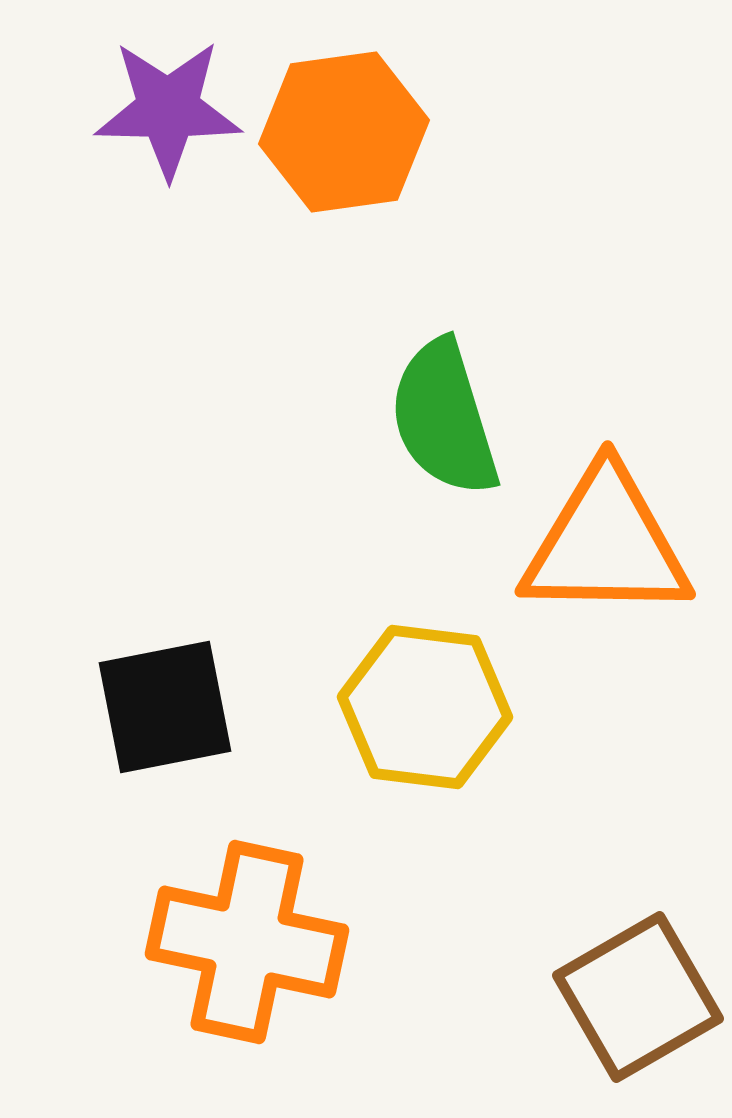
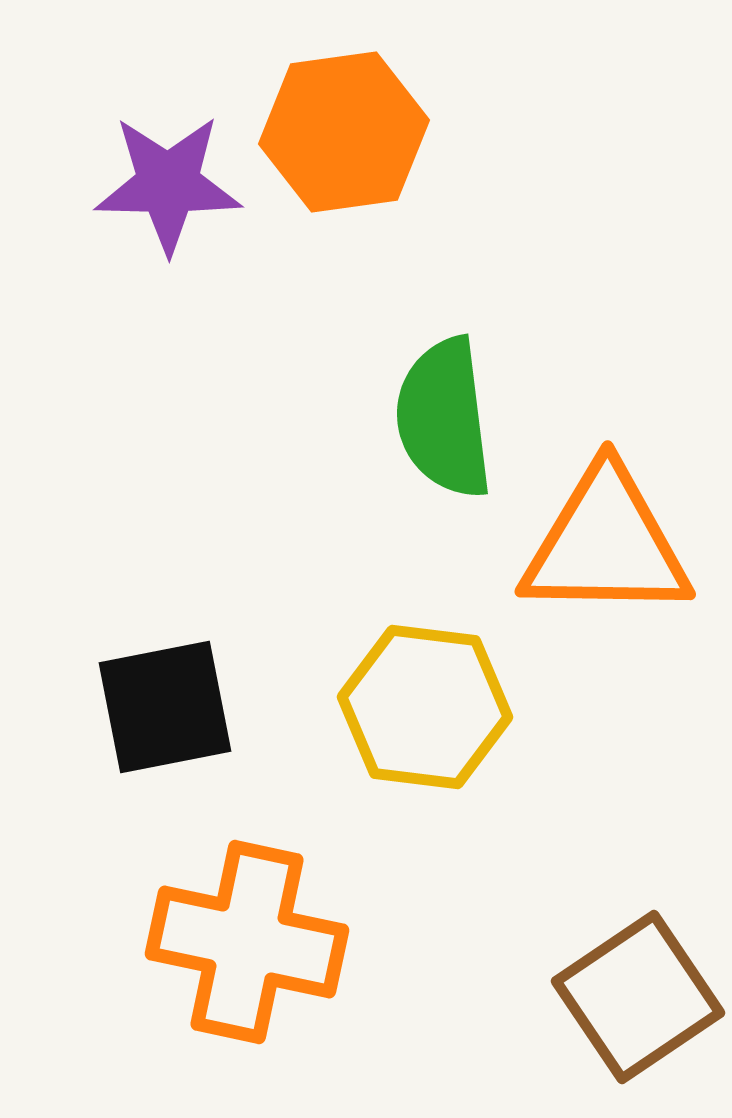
purple star: moved 75 px down
green semicircle: rotated 10 degrees clockwise
brown square: rotated 4 degrees counterclockwise
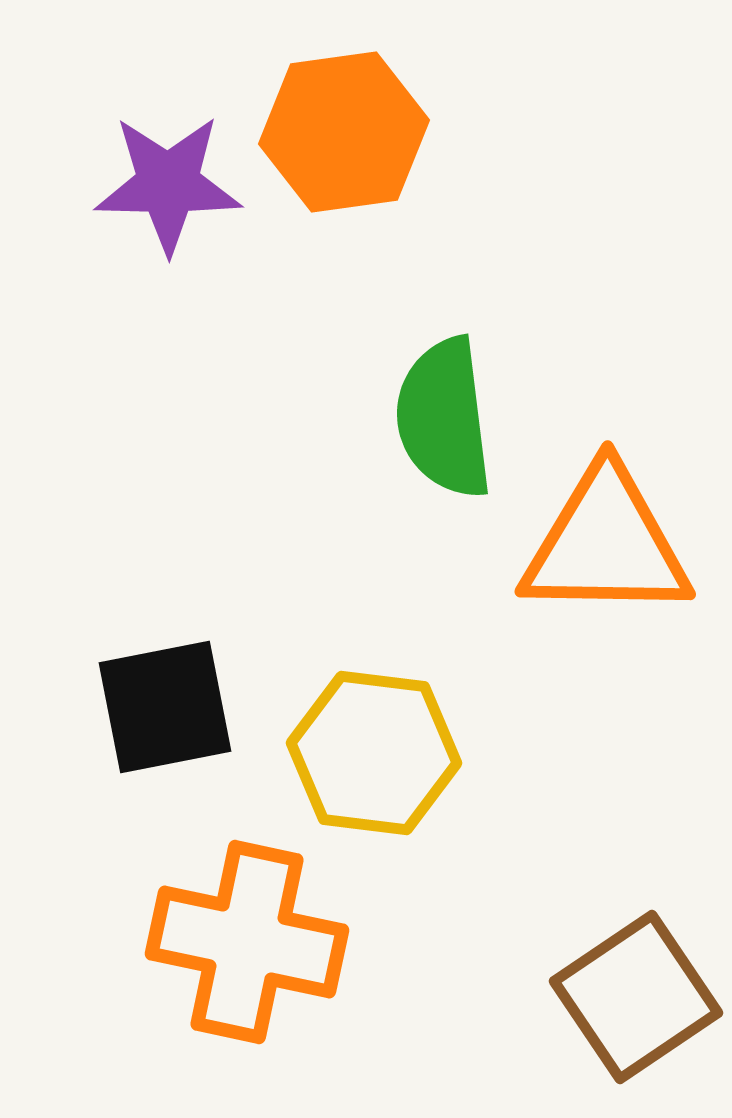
yellow hexagon: moved 51 px left, 46 px down
brown square: moved 2 px left
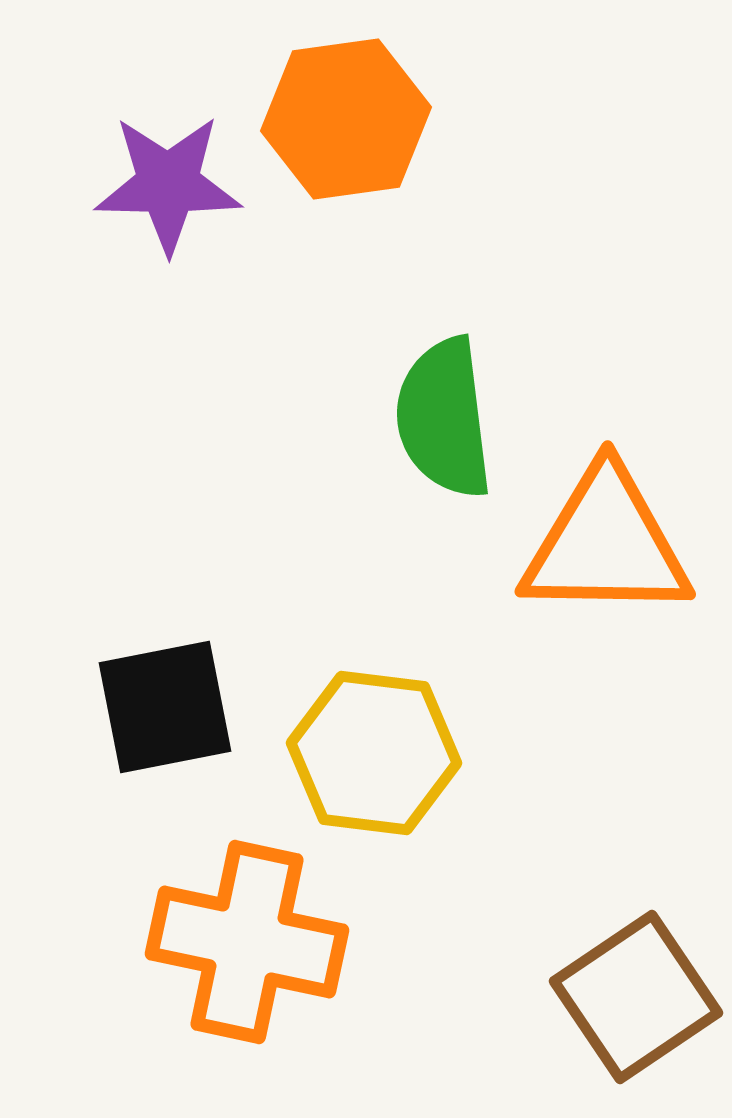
orange hexagon: moved 2 px right, 13 px up
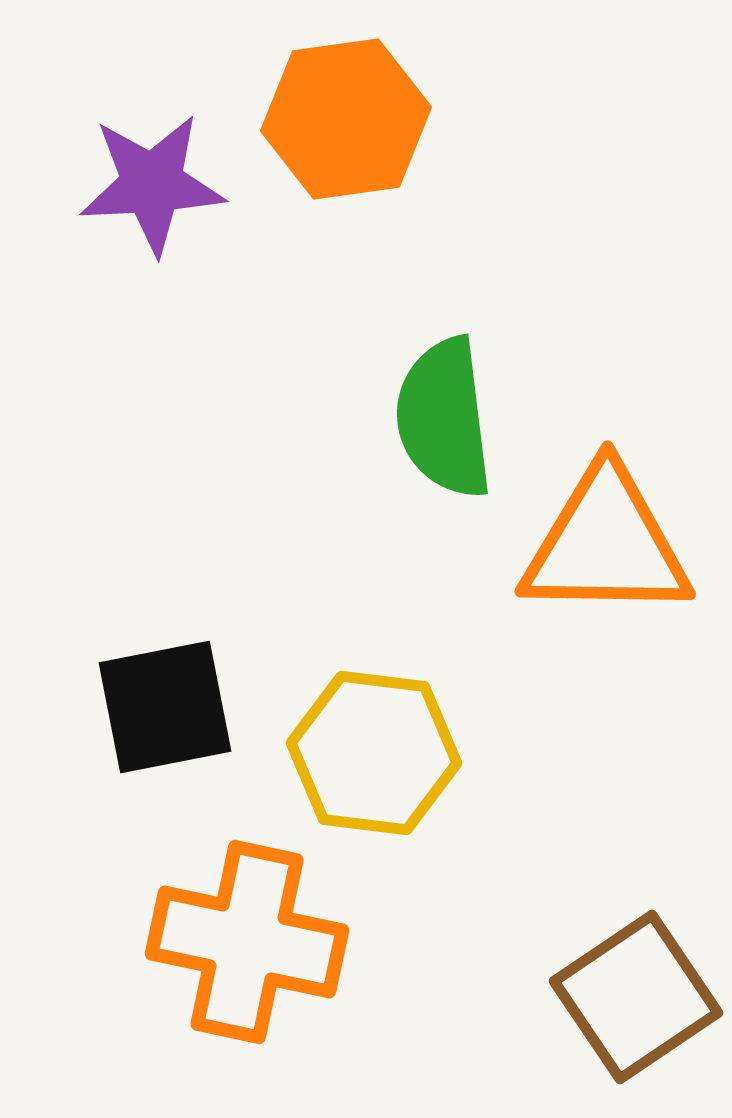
purple star: moved 16 px left; rotated 4 degrees counterclockwise
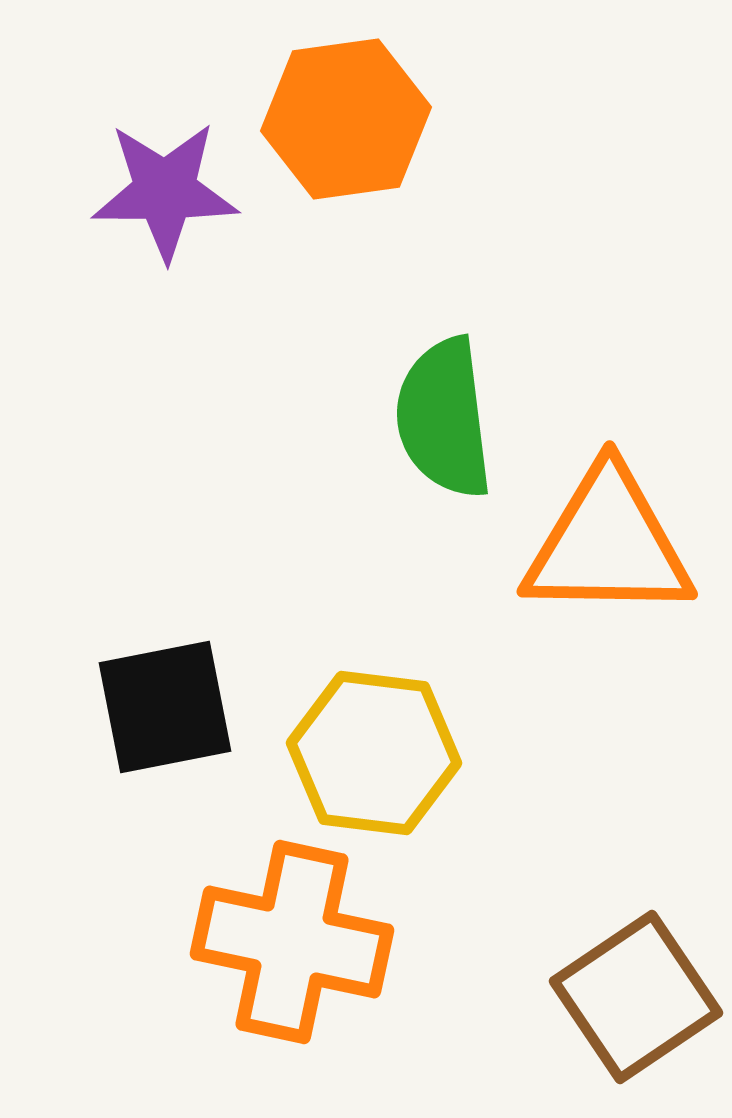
purple star: moved 13 px right, 7 px down; rotated 3 degrees clockwise
orange triangle: moved 2 px right
orange cross: moved 45 px right
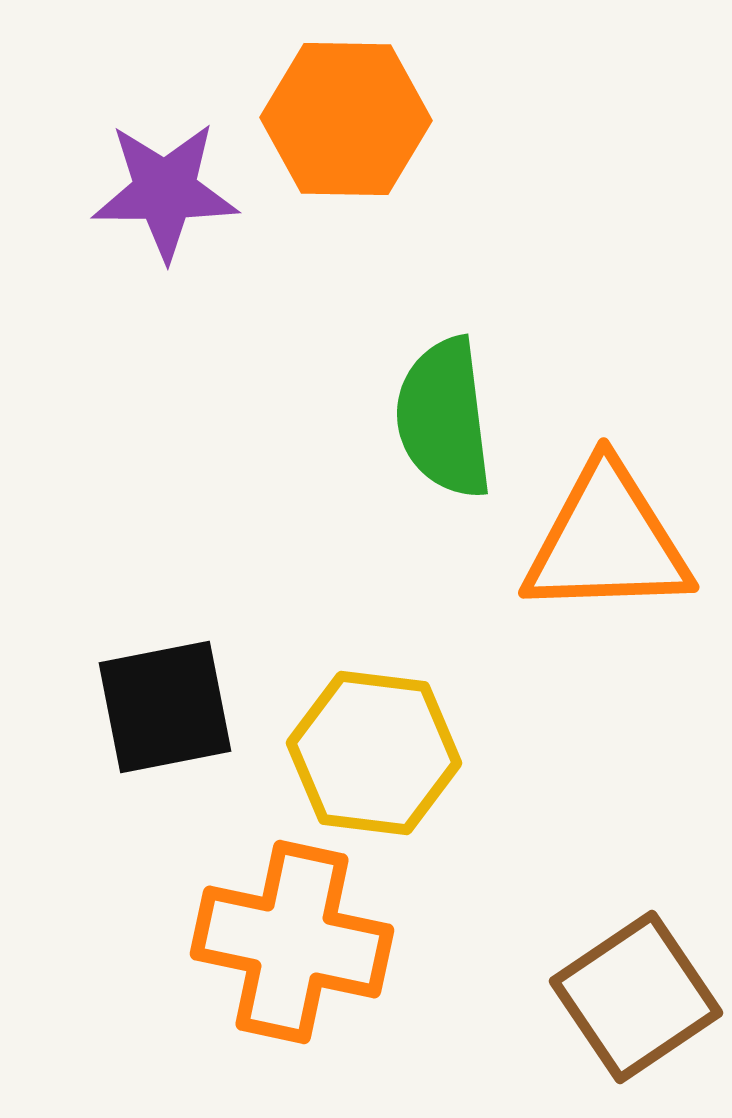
orange hexagon: rotated 9 degrees clockwise
orange triangle: moved 1 px left, 3 px up; rotated 3 degrees counterclockwise
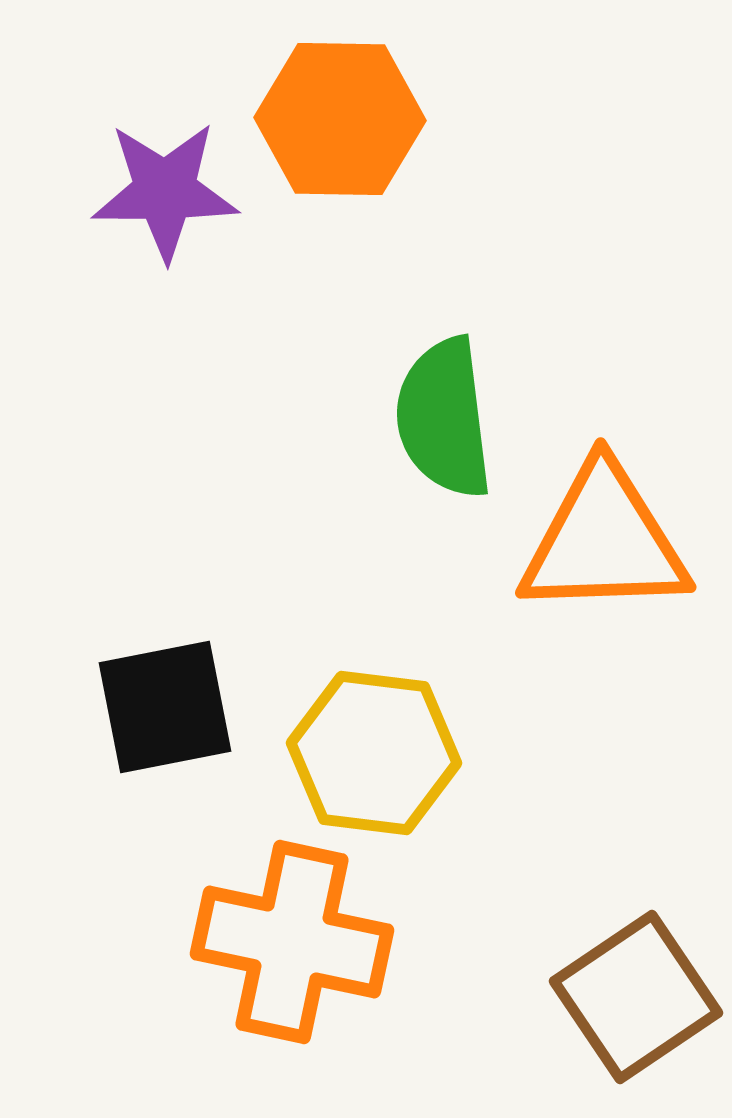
orange hexagon: moved 6 px left
orange triangle: moved 3 px left
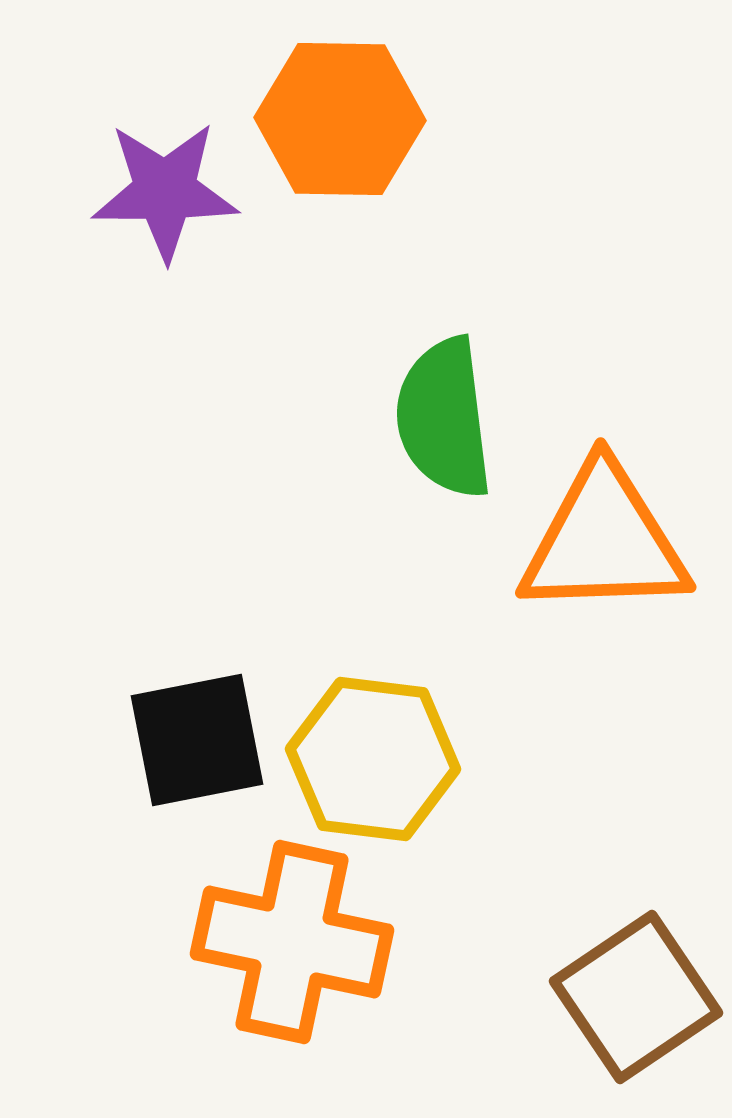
black square: moved 32 px right, 33 px down
yellow hexagon: moved 1 px left, 6 px down
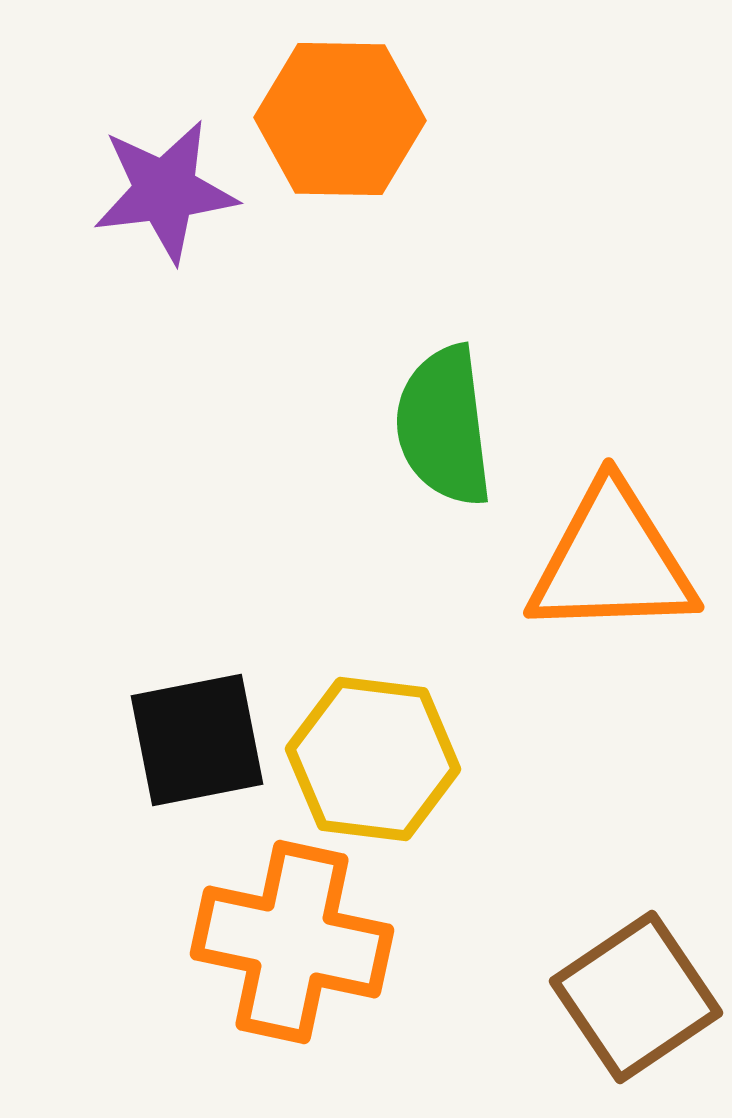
purple star: rotated 7 degrees counterclockwise
green semicircle: moved 8 px down
orange triangle: moved 8 px right, 20 px down
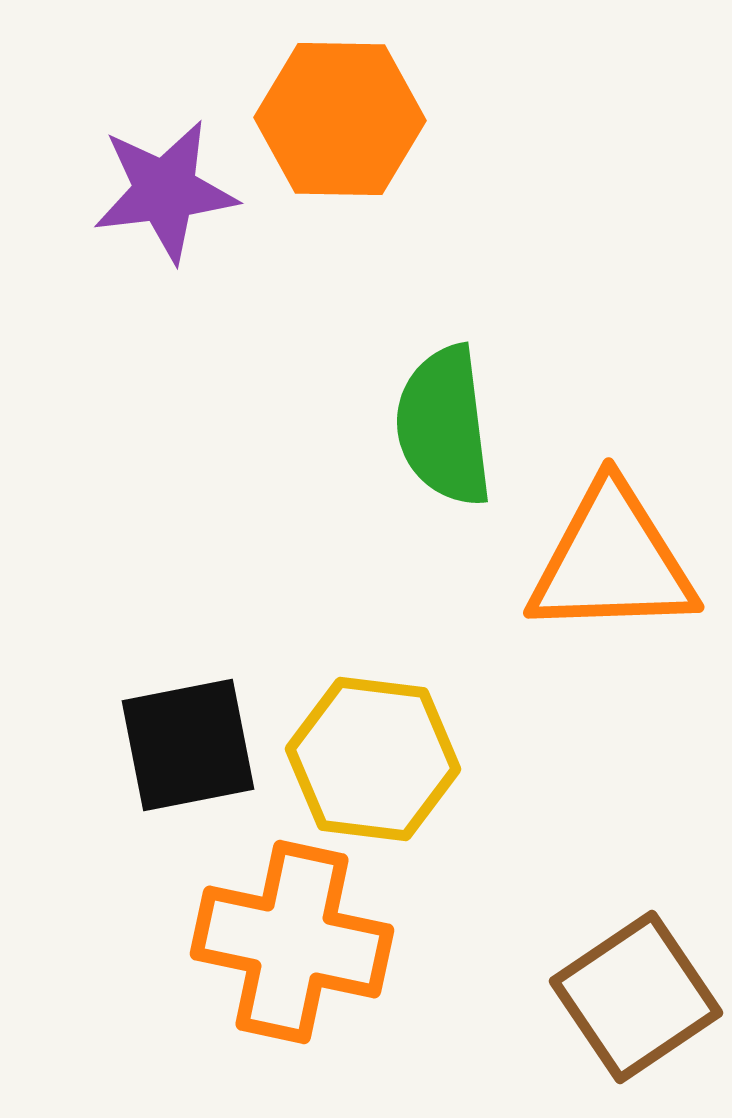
black square: moved 9 px left, 5 px down
